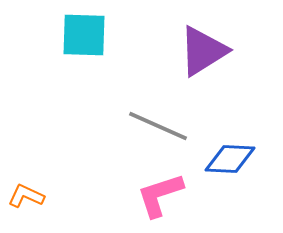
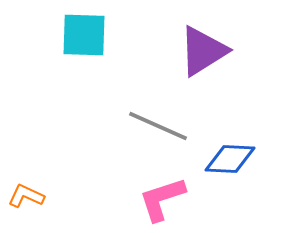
pink L-shape: moved 2 px right, 4 px down
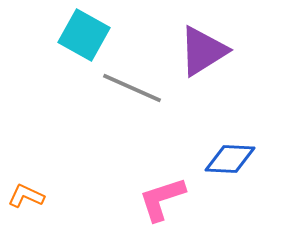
cyan square: rotated 27 degrees clockwise
gray line: moved 26 px left, 38 px up
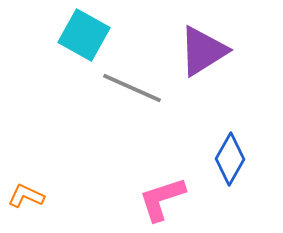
blue diamond: rotated 63 degrees counterclockwise
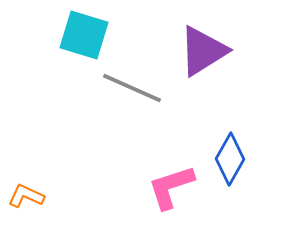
cyan square: rotated 12 degrees counterclockwise
pink L-shape: moved 9 px right, 12 px up
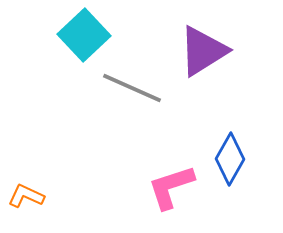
cyan square: rotated 30 degrees clockwise
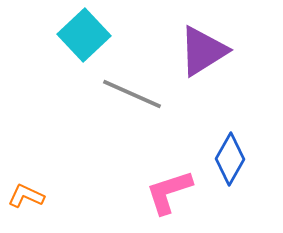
gray line: moved 6 px down
pink L-shape: moved 2 px left, 5 px down
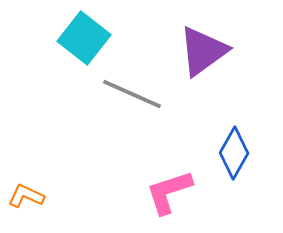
cyan square: moved 3 px down; rotated 9 degrees counterclockwise
purple triangle: rotated 4 degrees counterclockwise
blue diamond: moved 4 px right, 6 px up
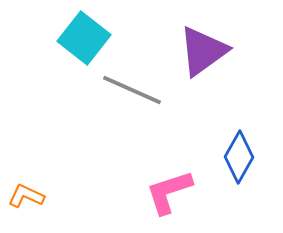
gray line: moved 4 px up
blue diamond: moved 5 px right, 4 px down
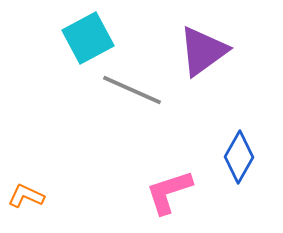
cyan square: moved 4 px right; rotated 24 degrees clockwise
